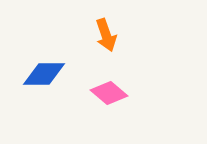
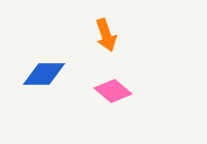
pink diamond: moved 4 px right, 2 px up
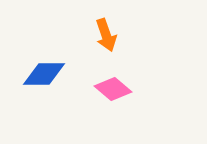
pink diamond: moved 2 px up
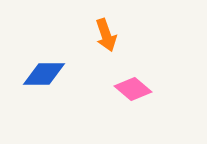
pink diamond: moved 20 px right
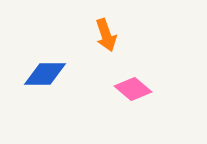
blue diamond: moved 1 px right
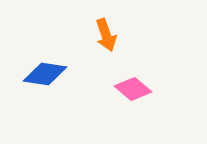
blue diamond: rotated 9 degrees clockwise
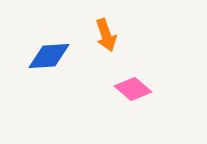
blue diamond: moved 4 px right, 18 px up; rotated 12 degrees counterclockwise
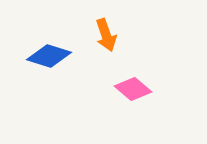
blue diamond: rotated 21 degrees clockwise
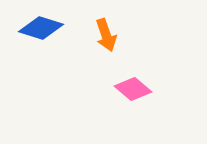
blue diamond: moved 8 px left, 28 px up
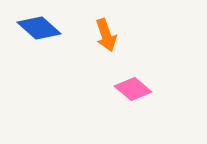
blue diamond: moved 2 px left; rotated 24 degrees clockwise
